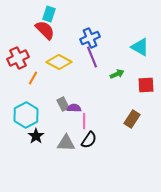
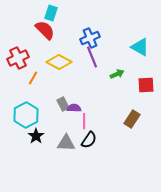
cyan rectangle: moved 2 px right, 1 px up
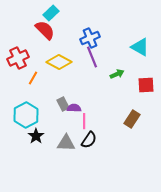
cyan rectangle: rotated 28 degrees clockwise
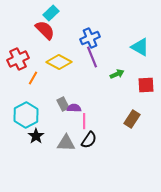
red cross: moved 1 px down
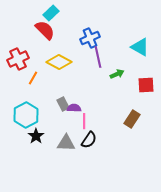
purple line: moved 6 px right; rotated 10 degrees clockwise
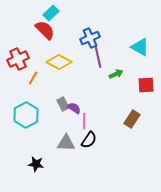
green arrow: moved 1 px left
purple semicircle: rotated 32 degrees clockwise
black star: moved 28 px down; rotated 28 degrees counterclockwise
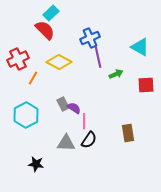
brown rectangle: moved 4 px left, 14 px down; rotated 42 degrees counterclockwise
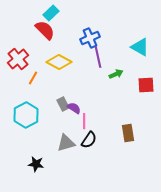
red cross: rotated 15 degrees counterclockwise
gray triangle: rotated 18 degrees counterclockwise
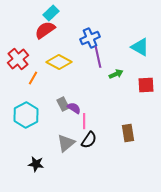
red semicircle: rotated 80 degrees counterclockwise
gray triangle: rotated 24 degrees counterclockwise
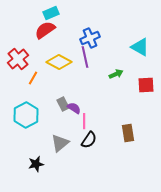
cyan rectangle: rotated 21 degrees clockwise
purple line: moved 13 px left
gray triangle: moved 6 px left
black star: rotated 21 degrees counterclockwise
